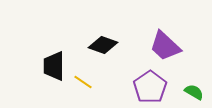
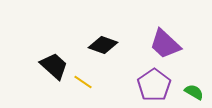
purple trapezoid: moved 2 px up
black trapezoid: rotated 132 degrees clockwise
purple pentagon: moved 4 px right, 2 px up
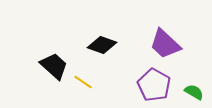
black diamond: moved 1 px left
purple pentagon: rotated 8 degrees counterclockwise
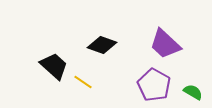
green semicircle: moved 1 px left
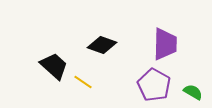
purple trapezoid: rotated 132 degrees counterclockwise
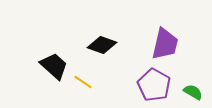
purple trapezoid: rotated 12 degrees clockwise
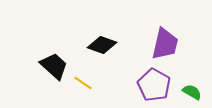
yellow line: moved 1 px down
green semicircle: moved 1 px left
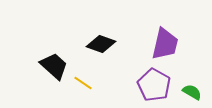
black diamond: moved 1 px left, 1 px up
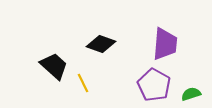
purple trapezoid: rotated 8 degrees counterclockwise
yellow line: rotated 30 degrees clockwise
green semicircle: moved 1 px left, 2 px down; rotated 48 degrees counterclockwise
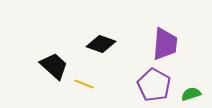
yellow line: moved 1 px right, 1 px down; rotated 42 degrees counterclockwise
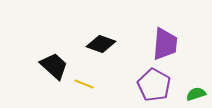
green semicircle: moved 5 px right
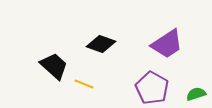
purple trapezoid: moved 2 px right; rotated 52 degrees clockwise
purple pentagon: moved 2 px left, 3 px down
